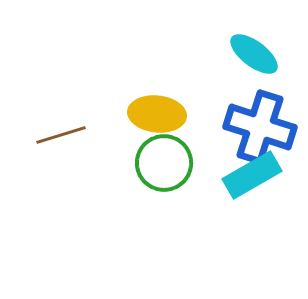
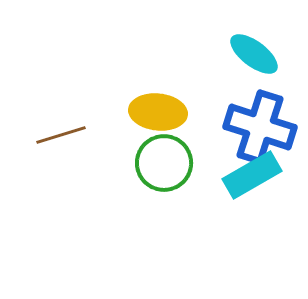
yellow ellipse: moved 1 px right, 2 px up
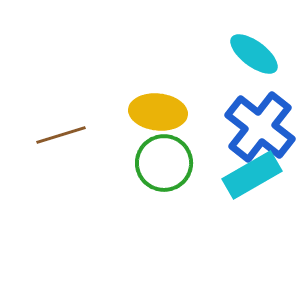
blue cross: rotated 20 degrees clockwise
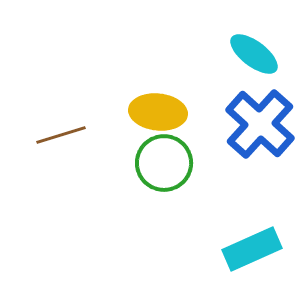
blue cross: moved 3 px up; rotated 4 degrees clockwise
cyan rectangle: moved 74 px down; rotated 6 degrees clockwise
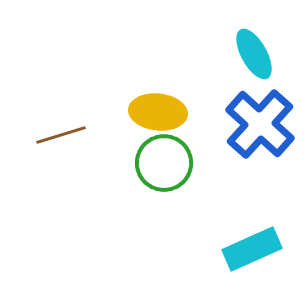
cyan ellipse: rotated 24 degrees clockwise
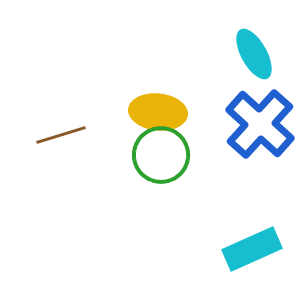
green circle: moved 3 px left, 8 px up
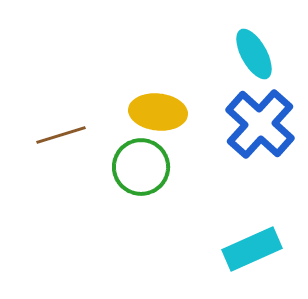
green circle: moved 20 px left, 12 px down
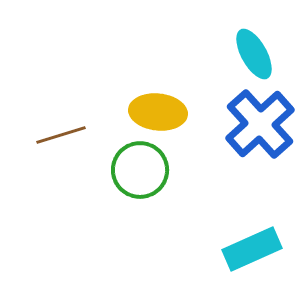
blue cross: rotated 6 degrees clockwise
green circle: moved 1 px left, 3 px down
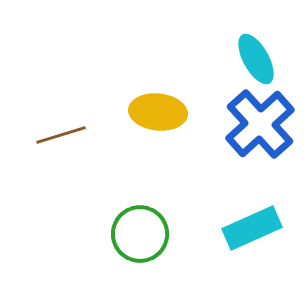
cyan ellipse: moved 2 px right, 5 px down
green circle: moved 64 px down
cyan rectangle: moved 21 px up
